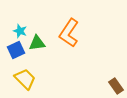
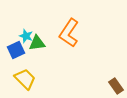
cyan star: moved 6 px right, 5 px down
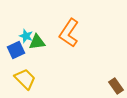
green triangle: moved 1 px up
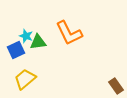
orange L-shape: rotated 60 degrees counterclockwise
green triangle: moved 1 px right
yellow trapezoid: rotated 85 degrees counterclockwise
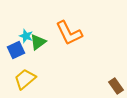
green triangle: rotated 30 degrees counterclockwise
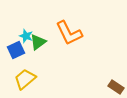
brown rectangle: moved 1 px down; rotated 21 degrees counterclockwise
